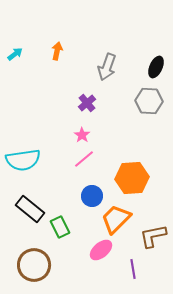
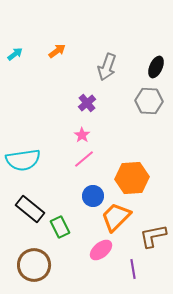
orange arrow: rotated 42 degrees clockwise
blue circle: moved 1 px right
orange trapezoid: moved 2 px up
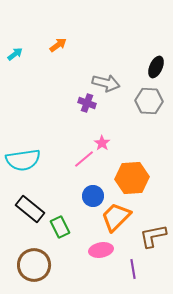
orange arrow: moved 1 px right, 6 px up
gray arrow: moved 1 px left, 16 px down; rotated 96 degrees counterclockwise
purple cross: rotated 30 degrees counterclockwise
pink star: moved 20 px right, 8 px down
pink ellipse: rotated 30 degrees clockwise
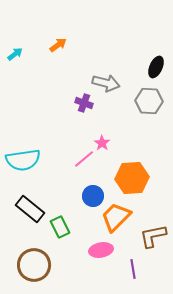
purple cross: moved 3 px left
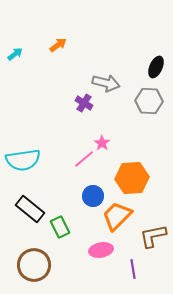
purple cross: rotated 12 degrees clockwise
orange trapezoid: moved 1 px right, 1 px up
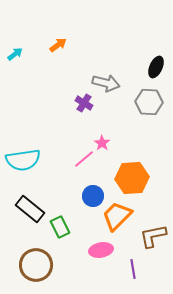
gray hexagon: moved 1 px down
brown circle: moved 2 px right
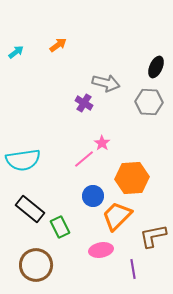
cyan arrow: moved 1 px right, 2 px up
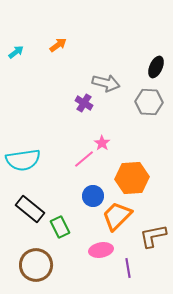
purple line: moved 5 px left, 1 px up
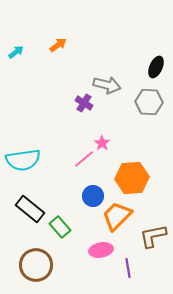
gray arrow: moved 1 px right, 2 px down
green rectangle: rotated 15 degrees counterclockwise
